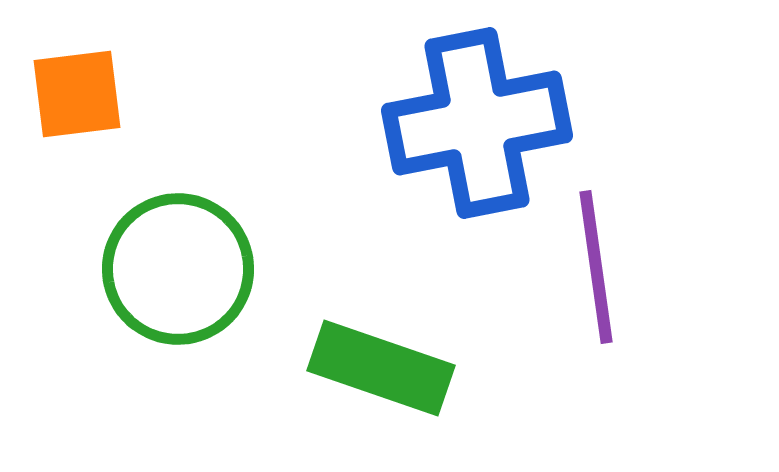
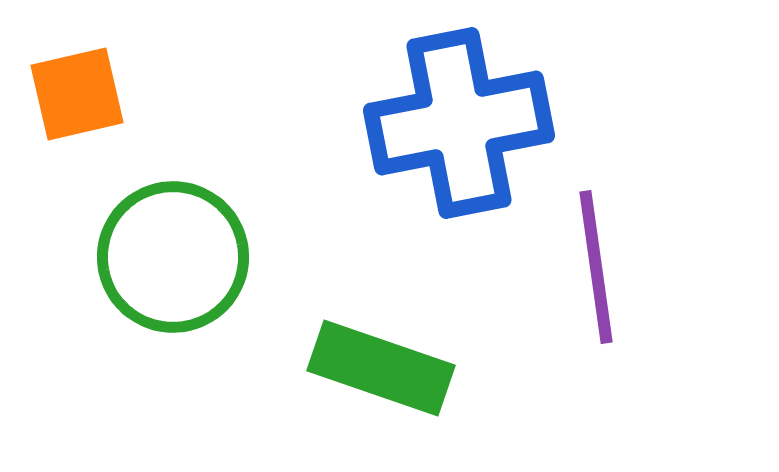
orange square: rotated 6 degrees counterclockwise
blue cross: moved 18 px left
green circle: moved 5 px left, 12 px up
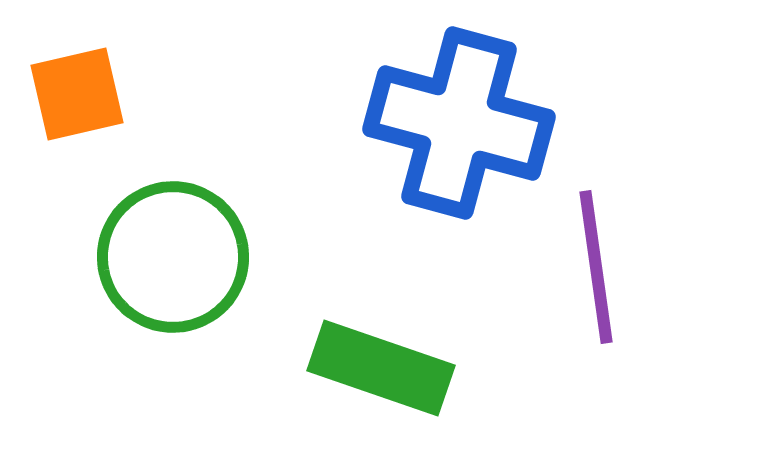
blue cross: rotated 26 degrees clockwise
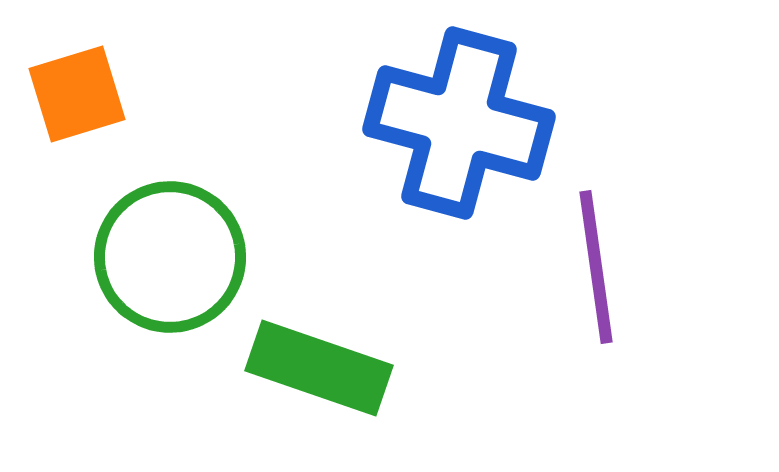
orange square: rotated 4 degrees counterclockwise
green circle: moved 3 px left
green rectangle: moved 62 px left
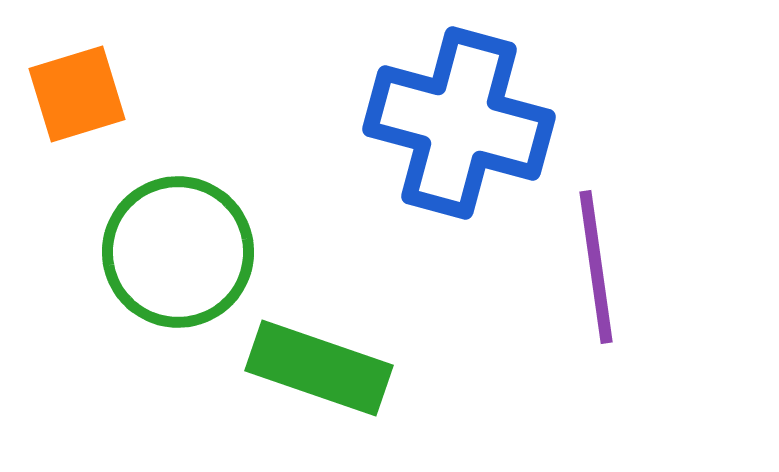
green circle: moved 8 px right, 5 px up
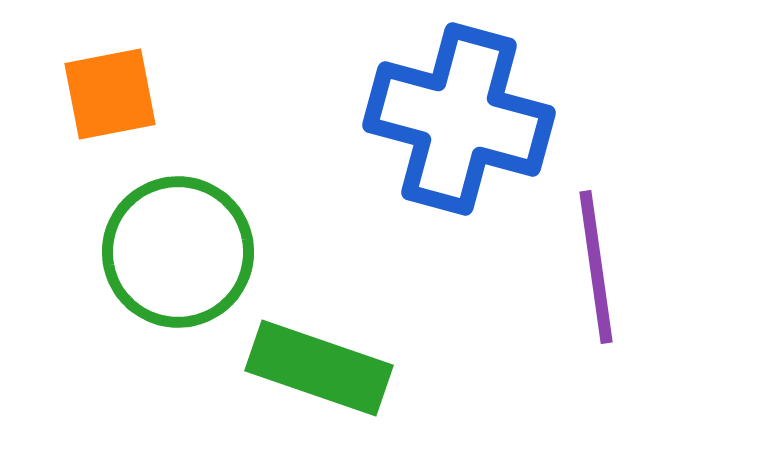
orange square: moved 33 px right; rotated 6 degrees clockwise
blue cross: moved 4 px up
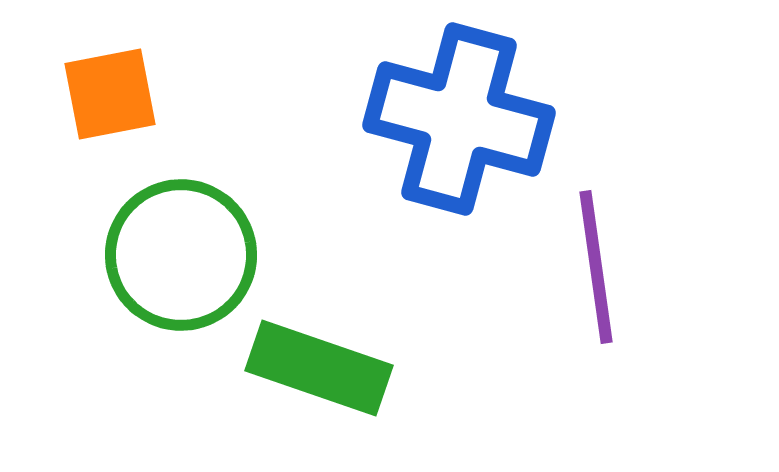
green circle: moved 3 px right, 3 px down
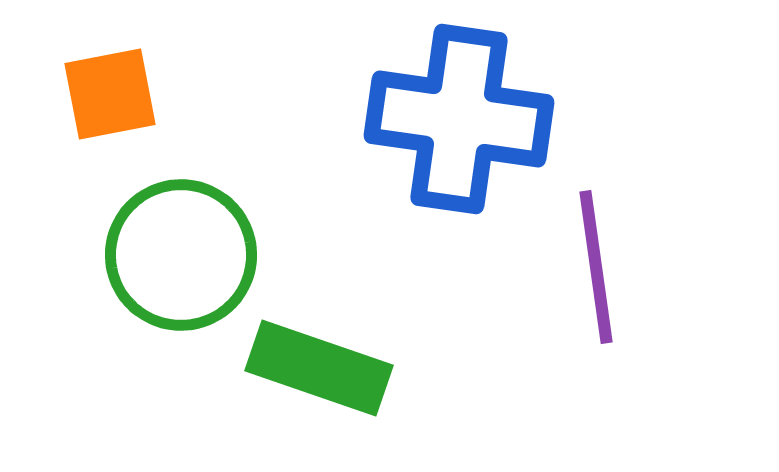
blue cross: rotated 7 degrees counterclockwise
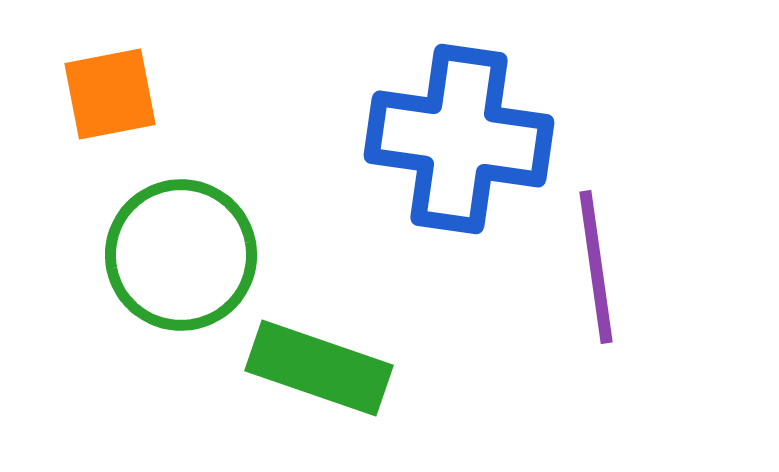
blue cross: moved 20 px down
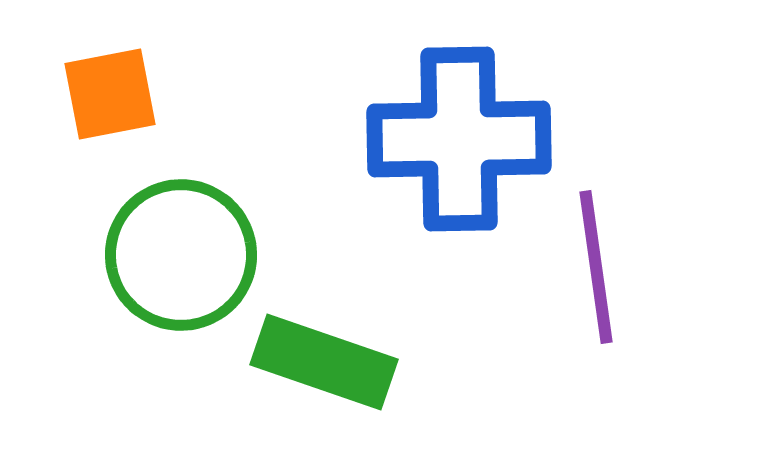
blue cross: rotated 9 degrees counterclockwise
green rectangle: moved 5 px right, 6 px up
